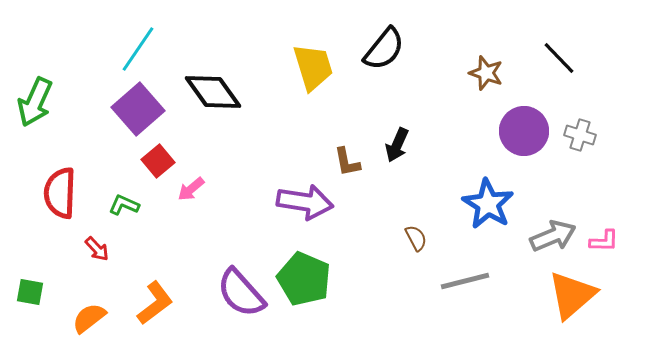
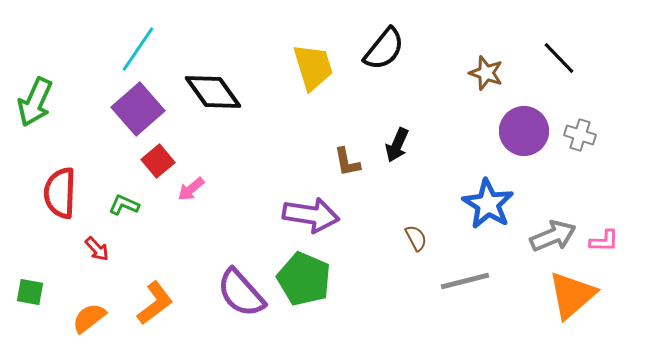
purple arrow: moved 6 px right, 13 px down
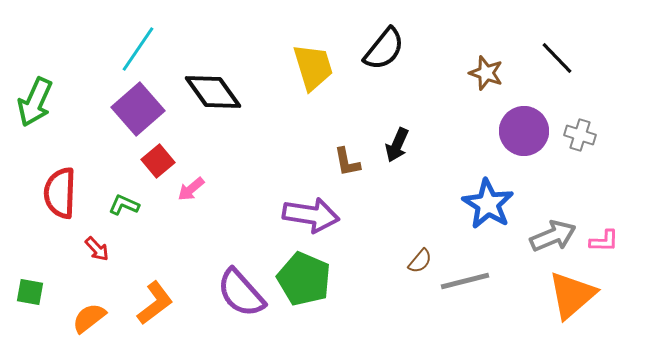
black line: moved 2 px left
brown semicircle: moved 4 px right, 23 px down; rotated 68 degrees clockwise
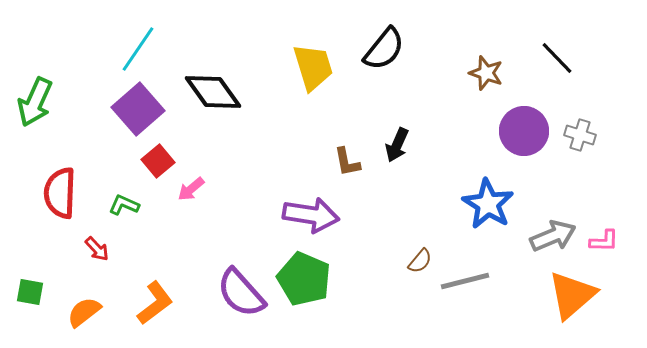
orange semicircle: moved 5 px left, 6 px up
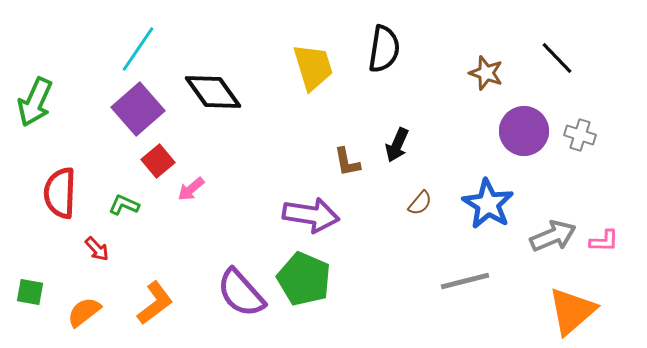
black semicircle: rotated 30 degrees counterclockwise
brown semicircle: moved 58 px up
orange triangle: moved 16 px down
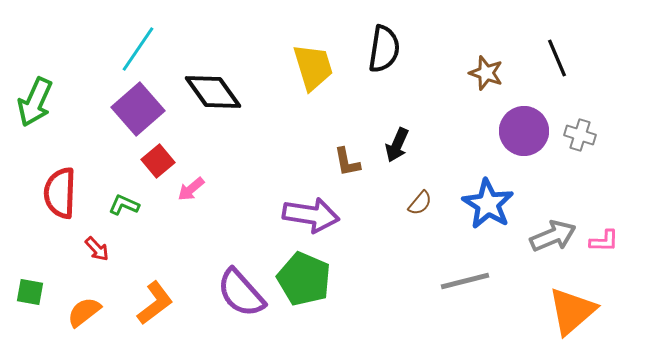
black line: rotated 21 degrees clockwise
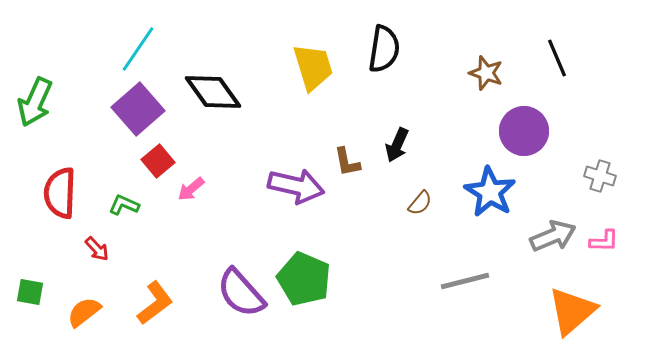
gray cross: moved 20 px right, 41 px down
blue star: moved 2 px right, 12 px up
purple arrow: moved 15 px left, 29 px up; rotated 4 degrees clockwise
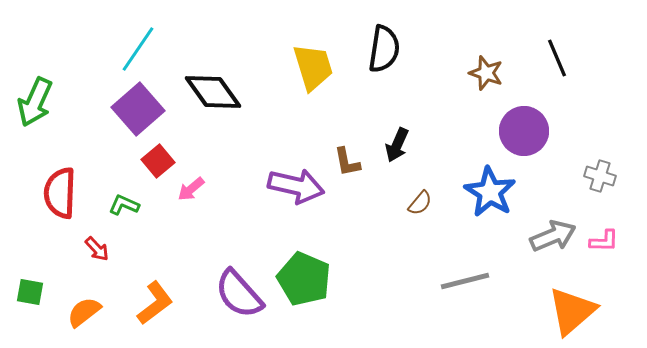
purple semicircle: moved 2 px left, 1 px down
